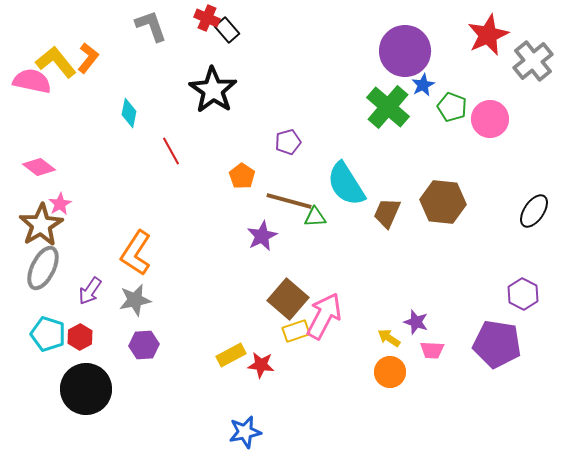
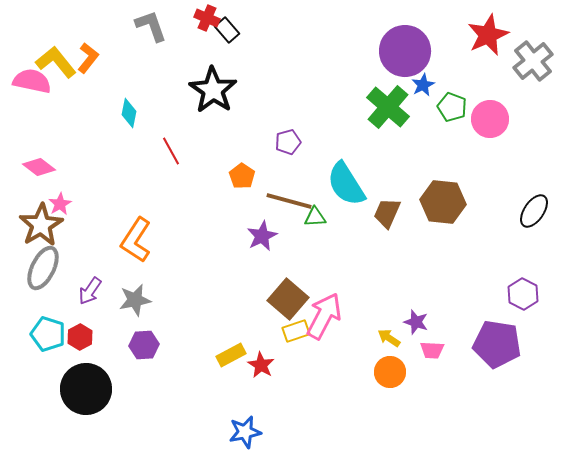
orange L-shape at (136, 253): moved 13 px up
red star at (261, 365): rotated 24 degrees clockwise
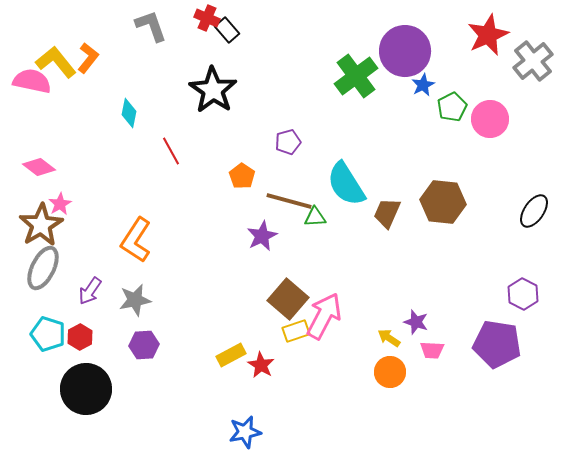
green cross at (388, 107): moved 32 px left, 31 px up; rotated 12 degrees clockwise
green pentagon at (452, 107): rotated 24 degrees clockwise
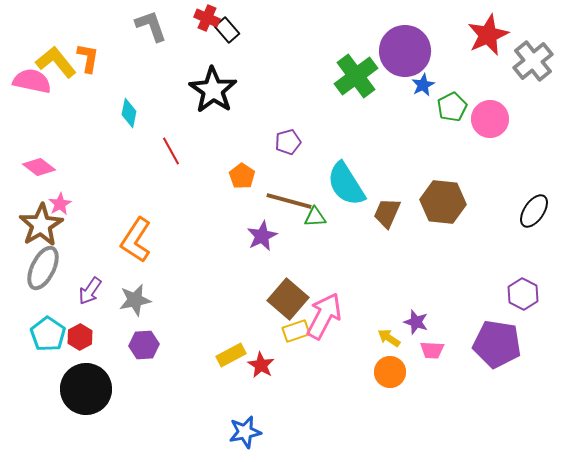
orange L-shape at (88, 58): rotated 28 degrees counterclockwise
cyan pentagon at (48, 334): rotated 16 degrees clockwise
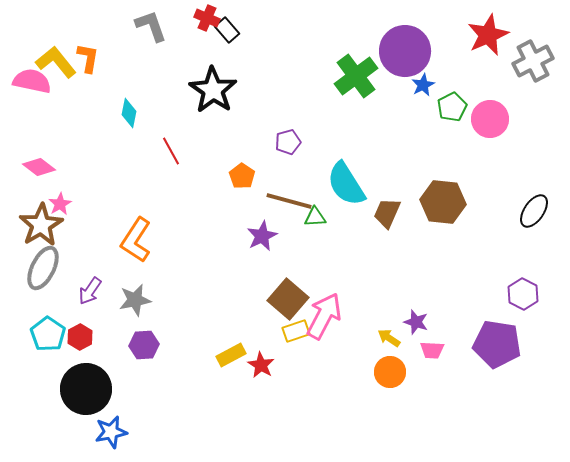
gray cross at (533, 61): rotated 12 degrees clockwise
blue star at (245, 432): moved 134 px left
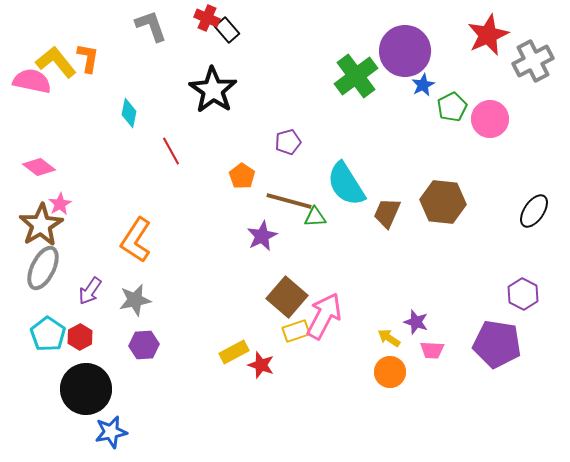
brown square at (288, 299): moved 1 px left, 2 px up
yellow rectangle at (231, 355): moved 3 px right, 3 px up
red star at (261, 365): rotated 12 degrees counterclockwise
